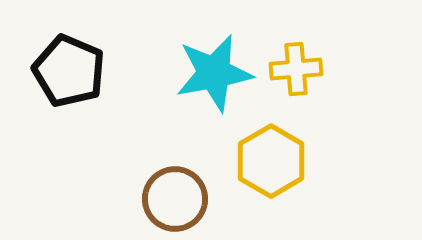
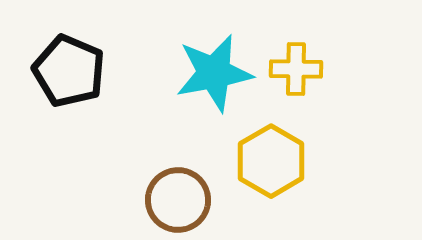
yellow cross: rotated 6 degrees clockwise
brown circle: moved 3 px right, 1 px down
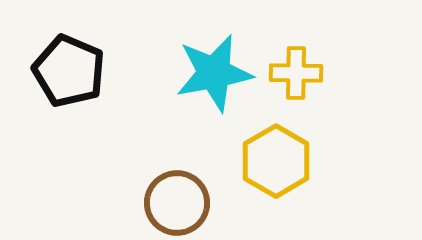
yellow cross: moved 4 px down
yellow hexagon: moved 5 px right
brown circle: moved 1 px left, 3 px down
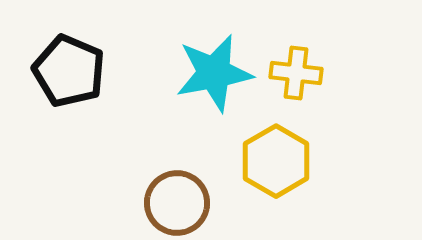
yellow cross: rotated 6 degrees clockwise
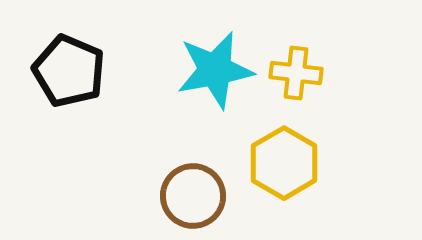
cyan star: moved 1 px right, 3 px up
yellow hexagon: moved 8 px right, 2 px down
brown circle: moved 16 px right, 7 px up
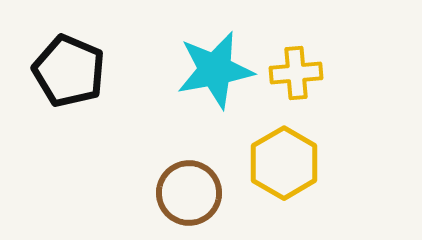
yellow cross: rotated 12 degrees counterclockwise
brown circle: moved 4 px left, 3 px up
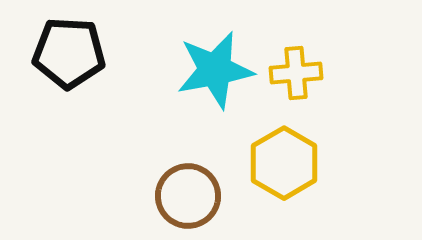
black pentagon: moved 18 px up; rotated 20 degrees counterclockwise
brown circle: moved 1 px left, 3 px down
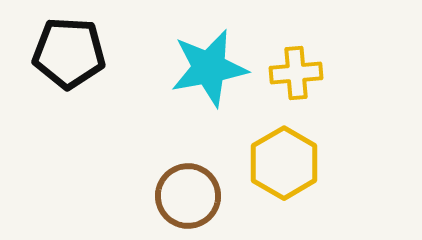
cyan star: moved 6 px left, 2 px up
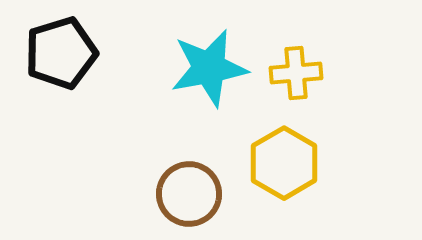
black pentagon: moved 8 px left; rotated 20 degrees counterclockwise
brown circle: moved 1 px right, 2 px up
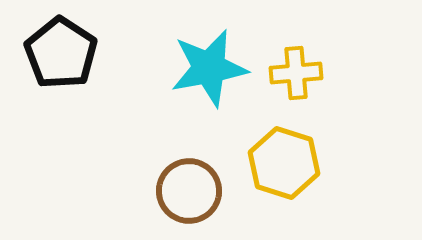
black pentagon: rotated 22 degrees counterclockwise
yellow hexagon: rotated 12 degrees counterclockwise
brown circle: moved 3 px up
